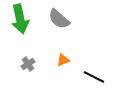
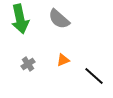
black line: moved 1 px up; rotated 15 degrees clockwise
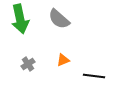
black line: rotated 35 degrees counterclockwise
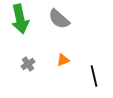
black line: rotated 70 degrees clockwise
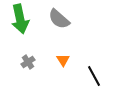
orange triangle: rotated 40 degrees counterclockwise
gray cross: moved 2 px up
black line: rotated 15 degrees counterclockwise
